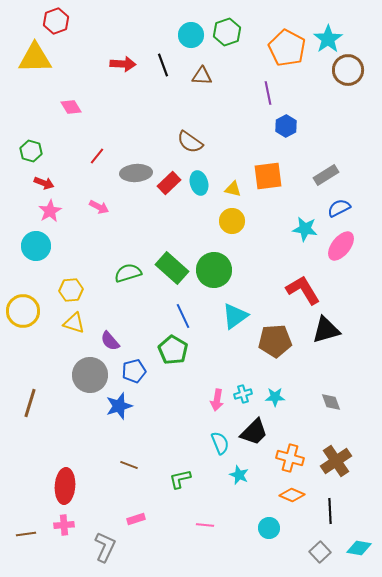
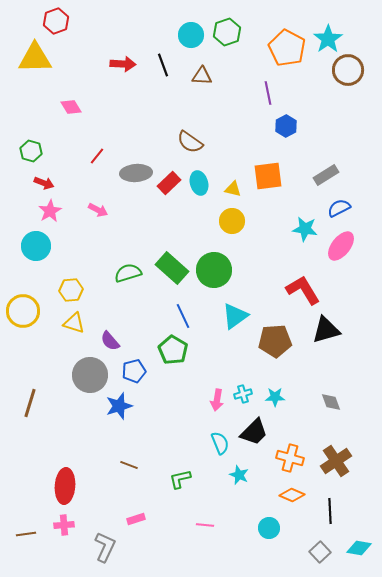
pink arrow at (99, 207): moved 1 px left, 3 px down
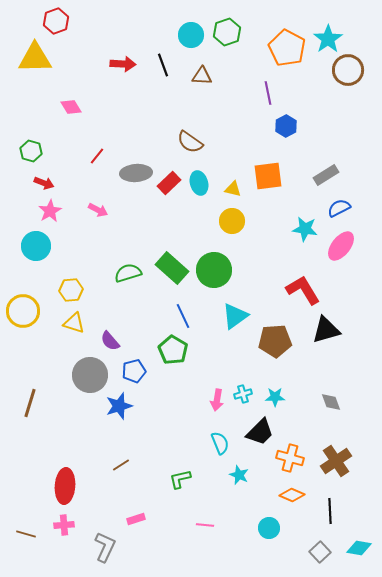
black trapezoid at (254, 432): moved 6 px right
brown line at (129, 465): moved 8 px left; rotated 54 degrees counterclockwise
brown line at (26, 534): rotated 24 degrees clockwise
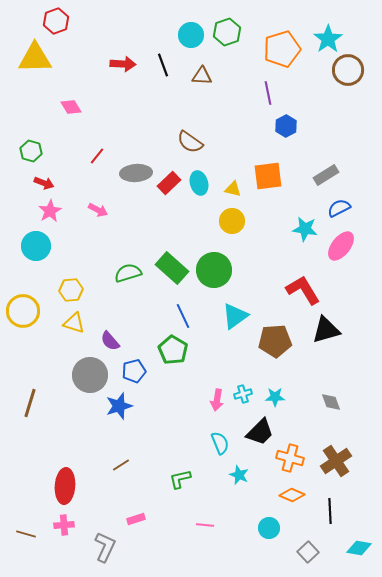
orange pentagon at (287, 48): moved 5 px left, 1 px down; rotated 27 degrees clockwise
gray square at (320, 552): moved 12 px left
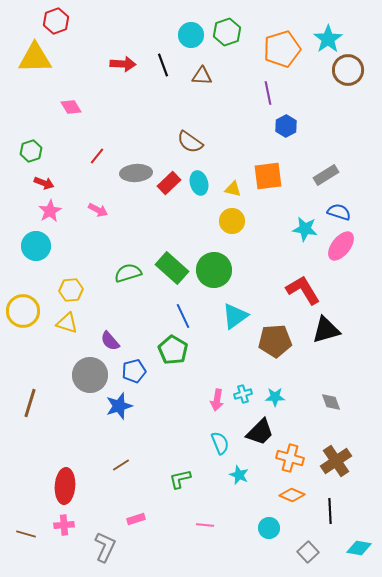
green hexagon at (31, 151): rotated 25 degrees clockwise
blue semicircle at (339, 208): moved 4 px down; rotated 45 degrees clockwise
yellow triangle at (74, 323): moved 7 px left
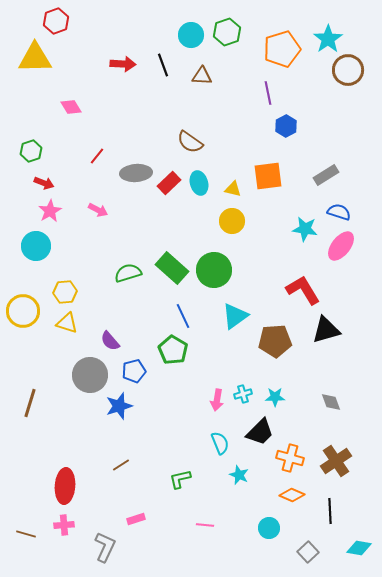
yellow hexagon at (71, 290): moved 6 px left, 2 px down
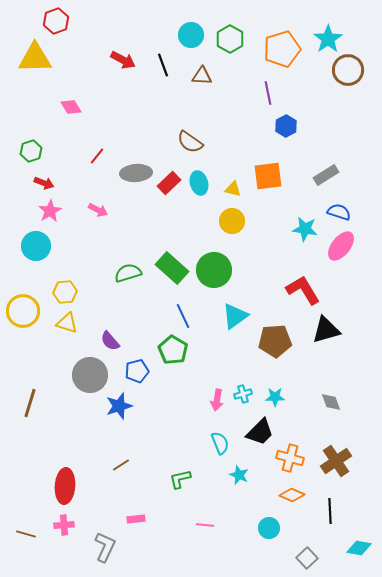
green hexagon at (227, 32): moved 3 px right, 7 px down; rotated 12 degrees counterclockwise
red arrow at (123, 64): moved 4 px up; rotated 25 degrees clockwise
blue pentagon at (134, 371): moved 3 px right
pink rectangle at (136, 519): rotated 12 degrees clockwise
gray square at (308, 552): moved 1 px left, 6 px down
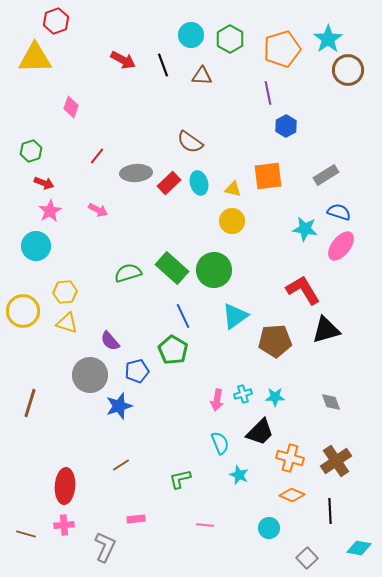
pink diamond at (71, 107): rotated 50 degrees clockwise
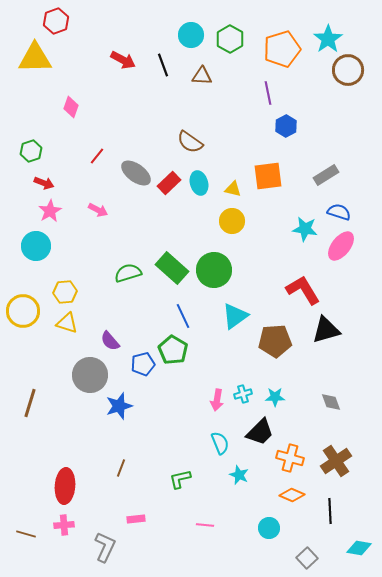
gray ellipse at (136, 173): rotated 40 degrees clockwise
blue pentagon at (137, 371): moved 6 px right, 7 px up
brown line at (121, 465): moved 3 px down; rotated 36 degrees counterclockwise
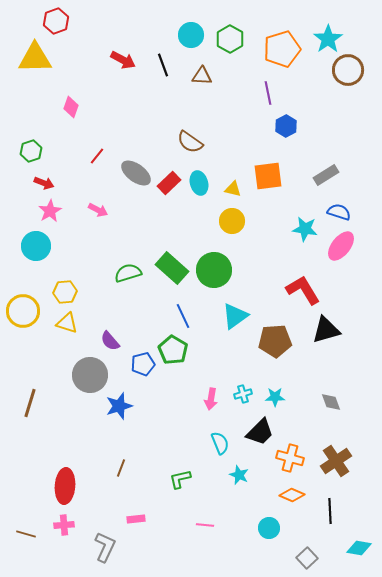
pink arrow at (217, 400): moved 6 px left, 1 px up
